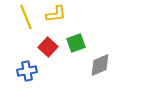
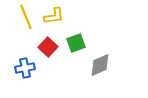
yellow L-shape: moved 2 px left, 2 px down
blue cross: moved 2 px left, 3 px up
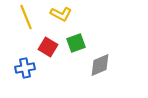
yellow L-shape: moved 7 px right, 2 px up; rotated 35 degrees clockwise
red square: rotated 12 degrees counterclockwise
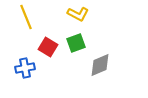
yellow L-shape: moved 17 px right
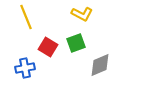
yellow L-shape: moved 4 px right
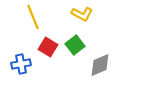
yellow line: moved 7 px right
green square: moved 1 px left, 2 px down; rotated 18 degrees counterclockwise
blue cross: moved 4 px left, 4 px up
